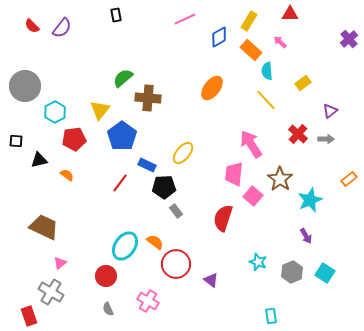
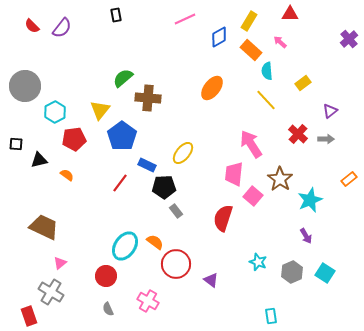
black square at (16, 141): moved 3 px down
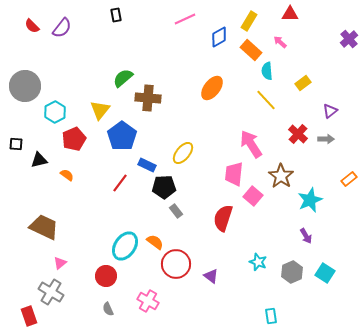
red pentagon at (74, 139): rotated 15 degrees counterclockwise
brown star at (280, 179): moved 1 px right, 3 px up
purple triangle at (211, 280): moved 4 px up
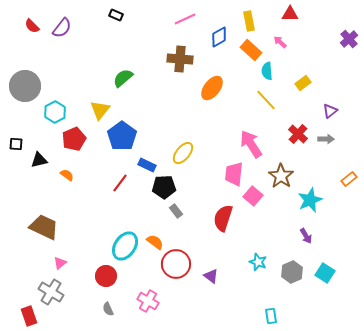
black rectangle at (116, 15): rotated 56 degrees counterclockwise
yellow rectangle at (249, 21): rotated 42 degrees counterclockwise
brown cross at (148, 98): moved 32 px right, 39 px up
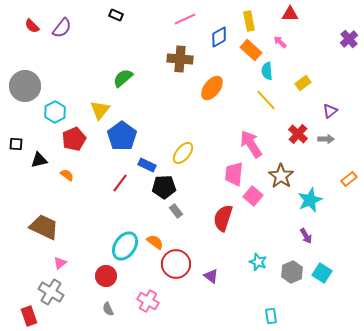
cyan square at (325, 273): moved 3 px left
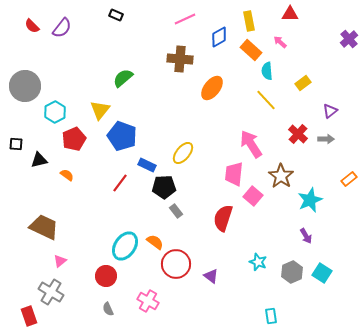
blue pentagon at (122, 136): rotated 16 degrees counterclockwise
pink triangle at (60, 263): moved 2 px up
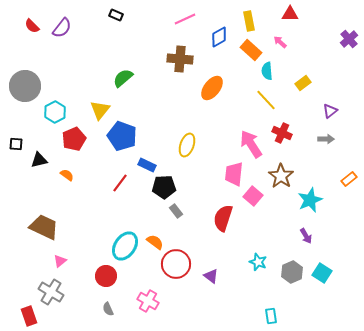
red cross at (298, 134): moved 16 px left, 1 px up; rotated 18 degrees counterclockwise
yellow ellipse at (183, 153): moved 4 px right, 8 px up; rotated 20 degrees counterclockwise
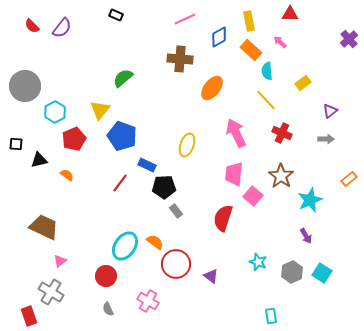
pink arrow at (251, 144): moved 15 px left, 11 px up; rotated 8 degrees clockwise
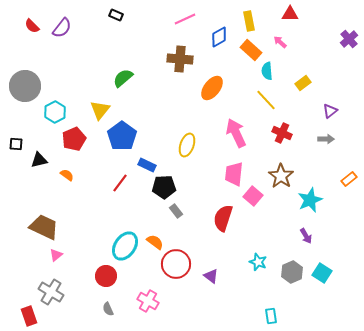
blue pentagon at (122, 136): rotated 16 degrees clockwise
pink triangle at (60, 261): moved 4 px left, 6 px up
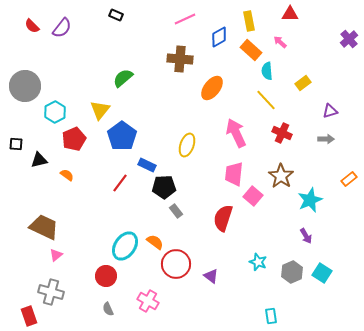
purple triangle at (330, 111): rotated 21 degrees clockwise
gray cross at (51, 292): rotated 15 degrees counterclockwise
